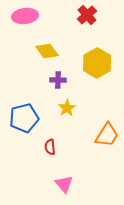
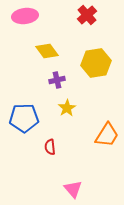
yellow hexagon: moved 1 px left; rotated 20 degrees clockwise
purple cross: moved 1 px left; rotated 14 degrees counterclockwise
blue pentagon: rotated 12 degrees clockwise
pink triangle: moved 9 px right, 5 px down
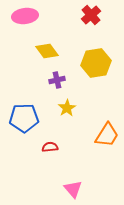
red cross: moved 4 px right
red semicircle: rotated 91 degrees clockwise
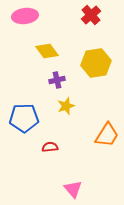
yellow star: moved 1 px left, 2 px up; rotated 12 degrees clockwise
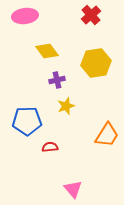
blue pentagon: moved 3 px right, 3 px down
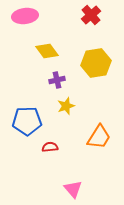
orange trapezoid: moved 8 px left, 2 px down
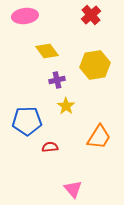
yellow hexagon: moved 1 px left, 2 px down
yellow star: rotated 18 degrees counterclockwise
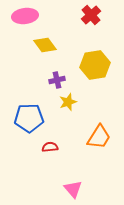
yellow diamond: moved 2 px left, 6 px up
yellow star: moved 2 px right, 4 px up; rotated 18 degrees clockwise
blue pentagon: moved 2 px right, 3 px up
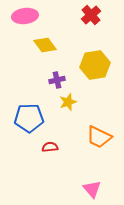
orange trapezoid: rotated 84 degrees clockwise
pink triangle: moved 19 px right
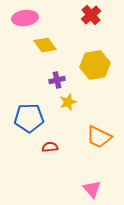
pink ellipse: moved 2 px down
